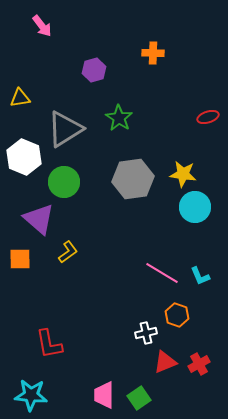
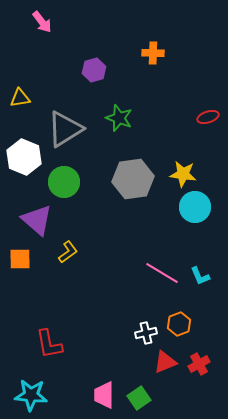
pink arrow: moved 4 px up
green star: rotated 12 degrees counterclockwise
purple triangle: moved 2 px left, 1 px down
orange hexagon: moved 2 px right, 9 px down; rotated 20 degrees clockwise
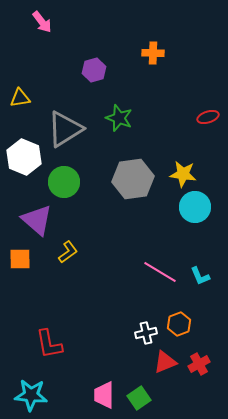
pink line: moved 2 px left, 1 px up
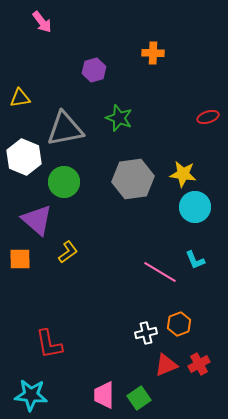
gray triangle: rotated 21 degrees clockwise
cyan L-shape: moved 5 px left, 16 px up
red triangle: moved 1 px right, 3 px down
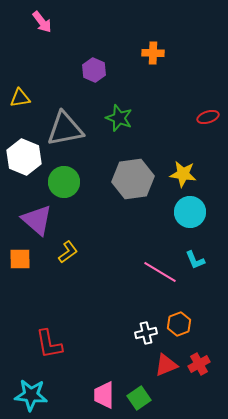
purple hexagon: rotated 20 degrees counterclockwise
cyan circle: moved 5 px left, 5 px down
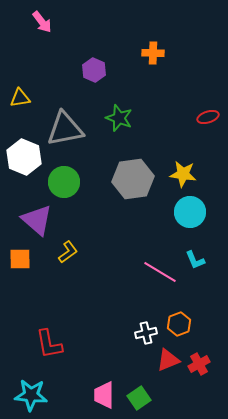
red triangle: moved 2 px right, 5 px up
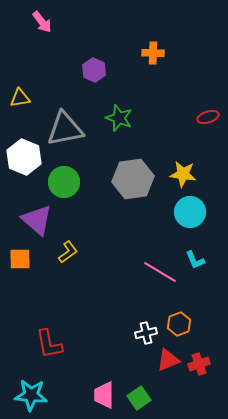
red cross: rotated 10 degrees clockwise
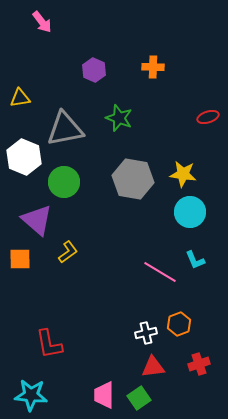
orange cross: moved 14 px down
gray hexagon: rotated 18 degrees clockwise
red triangle: moved 15 px left, 7 px down; rotated 15 degrees clockwise
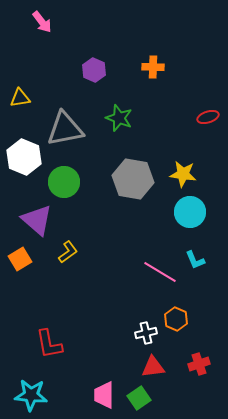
orange square: rotated 30 degrees counterclockwise
orange hexagon: moved 3 px left, 5 px up; rotated 15 degrees counterclockwise
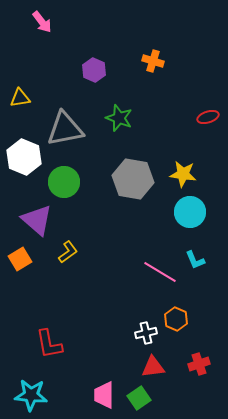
orange cross: moved 6 px up; rotated 15 degrees clockwise
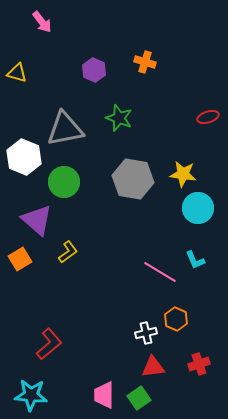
orange cross: moved 8 px left, 1 px down
yellow triangle: moved 3 px left, 25 px up; rotated 25 degrees clockwise
cyan circle: moved 8 px right, 4 px up
red L-shape: rotated 120 degrees counterclockwise
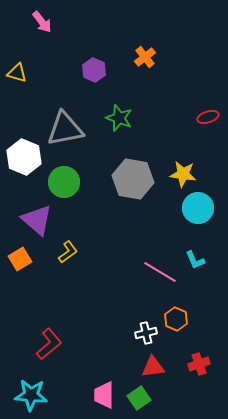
orange cross: moved 5 px up; rotated 35 degrees clockwise
